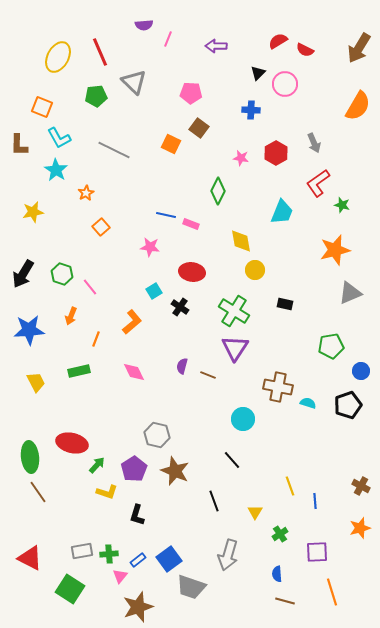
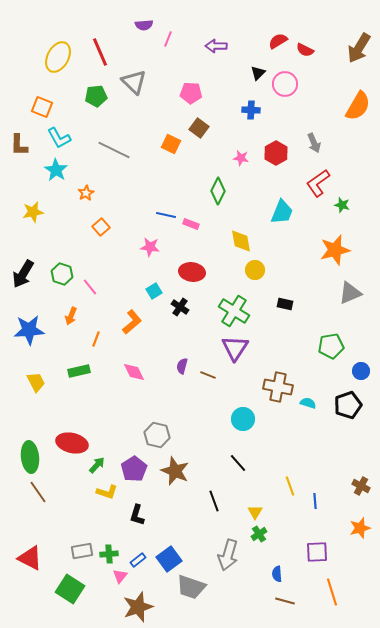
black line at (232, 460): moved 6 px right, 3 px down
green cross at (280, 534): moved 21 px left
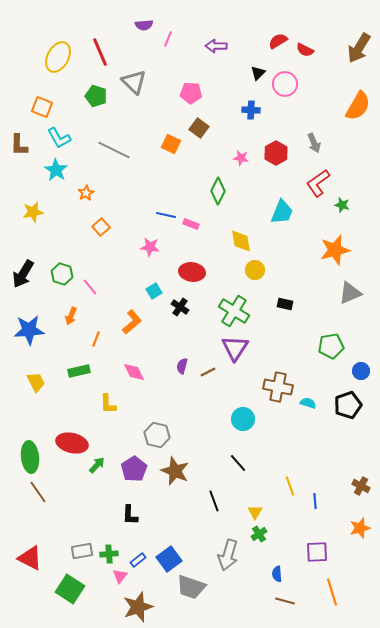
green pentagon at (96, 96): rotated 25 degrees clockwise
brown line at (208, 375): moved 3 px up; rotated 49 degrees counterclockwise
yellow L-shape at (107, 492): moved 1 px right, 88 px up; rotated 70 degrees clockwise
black L-shape at (137, 515): moved 7 px left; rotated 15 degrees counterclockwise
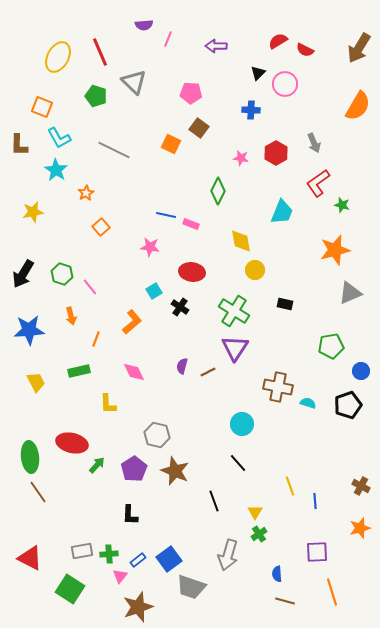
orange arrow at (71, 316): rotated 36 degrees counterclockwise
cyan circle at (243, 419): moved 1 px left, 5 px down
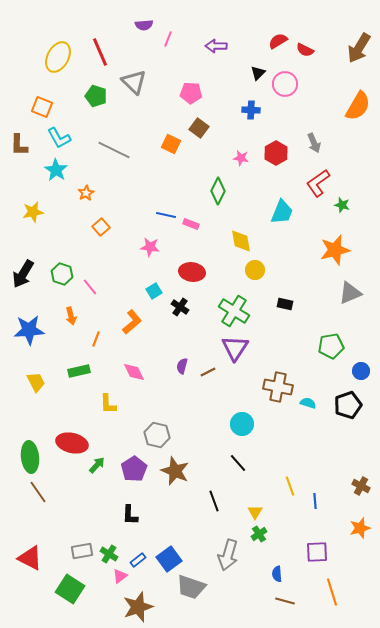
green cross at (109, 554): rotated 36 degrees clockwise
pink triangle at (120, 576): rotated 14 degrees clockwise
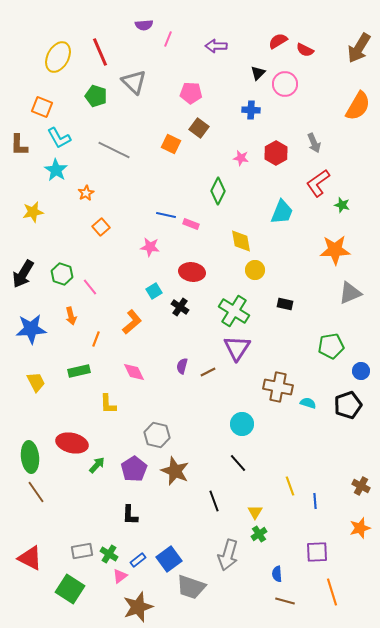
orange star at (335, 250): rotated 12 degrees clockwise
blue star at (29, 330): moved 2 px right, 1 px up
purple triangle at (235, 348): moved 2 px right
brown line at (38, 492): moved 2 px left
